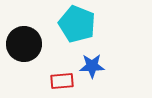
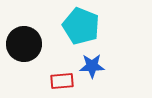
cyan pentagon: moved 4 px right, 2 px down
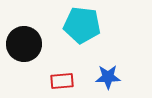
cyan pentagon: moved 1 px right, 1 px up; rotated 15 degrees counterclockwise
blue star: moved 16 px right, 11 px down
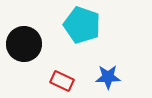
cyan pentagon: rotated 12 degrees clockwise
red rectangle: rotated 30 degrees clockwise
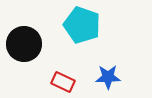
red rectangle: moved 1 px right, 1 px down
